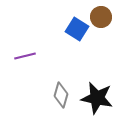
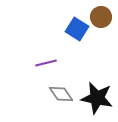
purple line: moved 21 px right, 7 px down
gray diamond: moved 1 px up; rotated 50 degrees counterclockwise
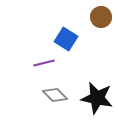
blue square: moved 11 px left, 10 px down
purple line: moved 2 px left
gray diamond: moved 6 px left, 1 px down; rotated 10 degrees counterclockwise
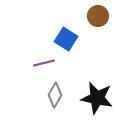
brown circle: moved 3 px left, 1 px up
gray diamond: rotated 75 degrees clockwise
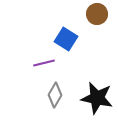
brown circle: moved 1 px left, 2 px up
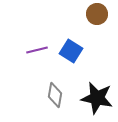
blue square: moved 5 px right, 12 px down
purple line: moved 7 px left, 13 px up
gray diamond: rotated 20 degrees counterclockwise
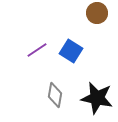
brown circle: moved 1 px up
purple line: rotated 20 degrees counterclockwise
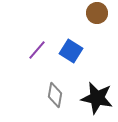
purple line: rotated 15 degrees counterclockwise
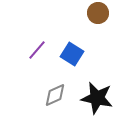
brown circle: moved 1 px right
blue square: moved 1 px right, 3 px down
gray diamond: rotated 55 degrees clockwise
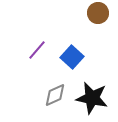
blue square: moved 3 px down; rotated 10 degrees clockwise
black star: moved 5 px left
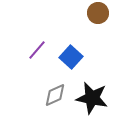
blue square: moved 1 px left
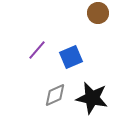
blue square: rotated 25 degrees clockwise
